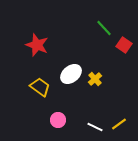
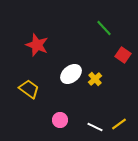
red square: moved 1 px left, 10 px down
yellow trapezoid: moved 11 px left, 2 px down
pink circle: moved 2 px right
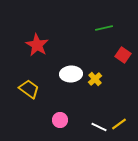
green line: rotated 60 degrees counterclockwise
red star: rotated 10 degrees clockwise
white ellipse: rotated 35 degrees clockwise
white line: moved 4 px right
